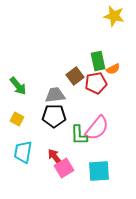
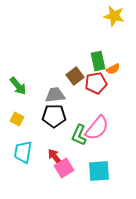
green L-shape: rotated 25 degrees clockwise
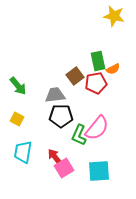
black pentagon: moved 7 px right
